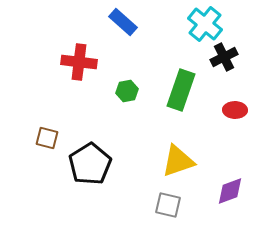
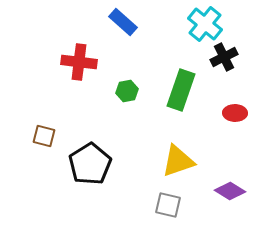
red ellipse: moved 3 px down
brown square: moved 3 px left, 2 px up
purple diamond: rotated 52 degrees clockwise
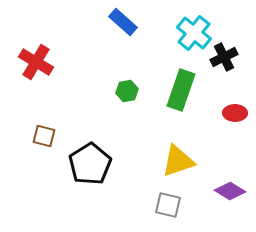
cyan cross: moved 11 px left, 9 px down
red cross: moved 43 px left; rotated 24 degrees clockwise
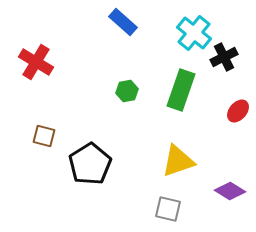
red ellipse: moved 3 px right, 2 px up; rotated 50 degrees counterclockwise
gray square: moved 4 px down
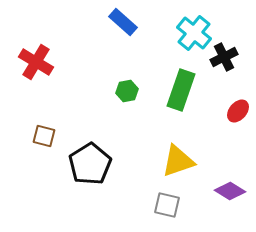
gray square: moved 1 px left, 4 px up
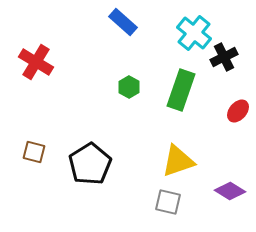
green hexagon: moved 2 px right, 4 px up; rotated 20 degrees counterclockwise
brown square: moved 10 px left, 16 px down
gray square: moved 1 px right, 3 px up
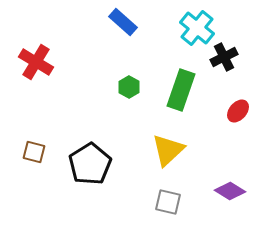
cyan cross: moved 3 px right, 5 px up
yellow triangle: moved 10 px left, 11 px up; rotated 24 degrees counterclockwise
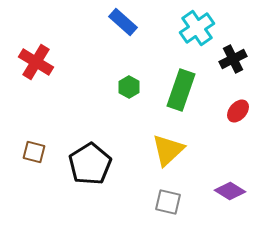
cyan cross: rotated 16 degrees clockwise
black cross: moved 9 px right, 2 px down
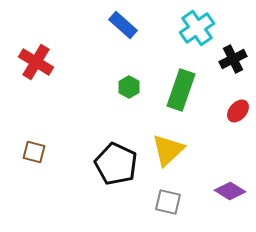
blue rectangle: moved 3 px down
black pentagon: moved 26 px right; rotated 15 degrees counterclockwise
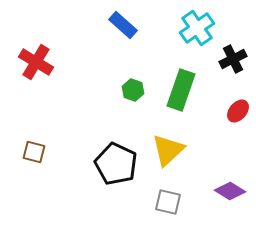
green hexagon: moved 4 px right, 3 px down; rotated 10 degrees counterclockwise
